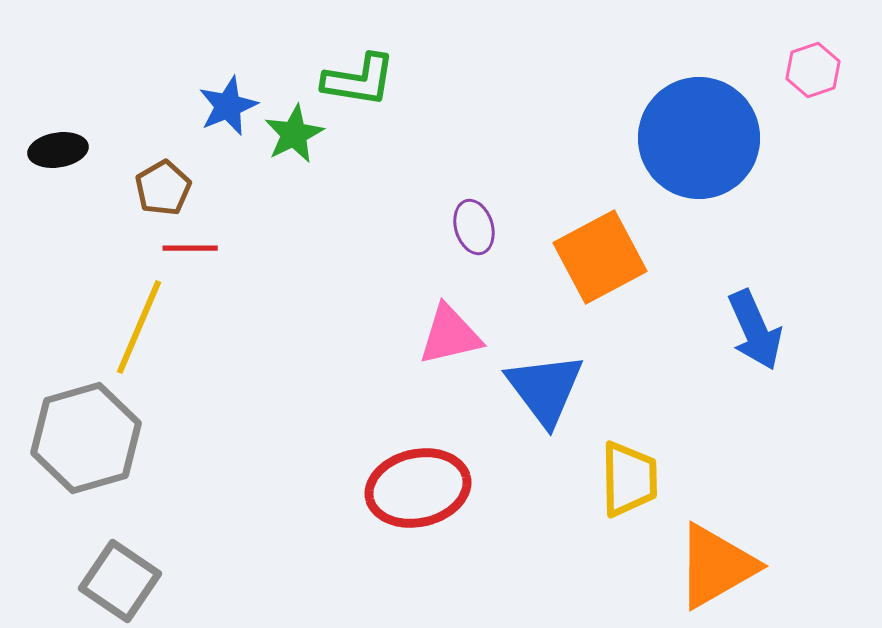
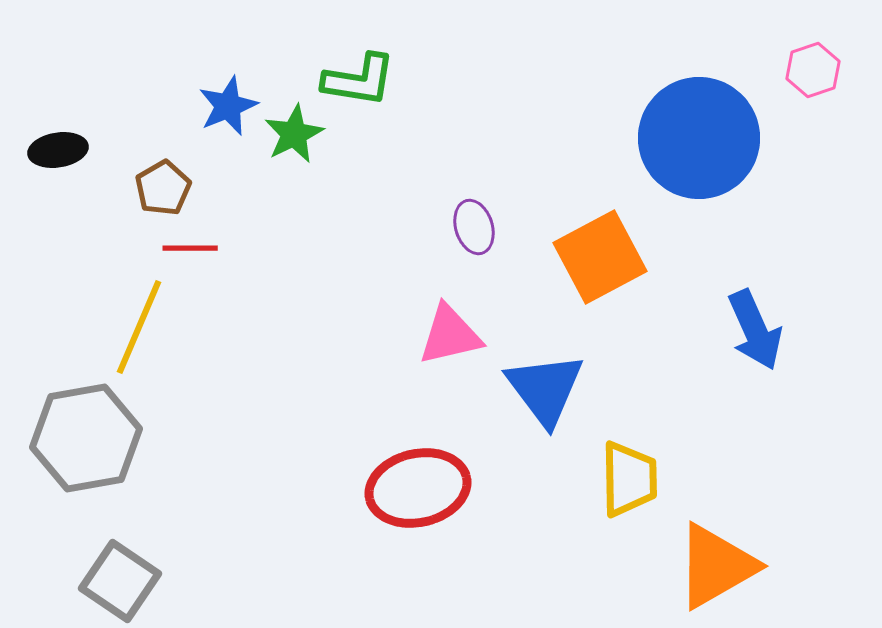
gray hexagon: rotated 6 degrees clockwise
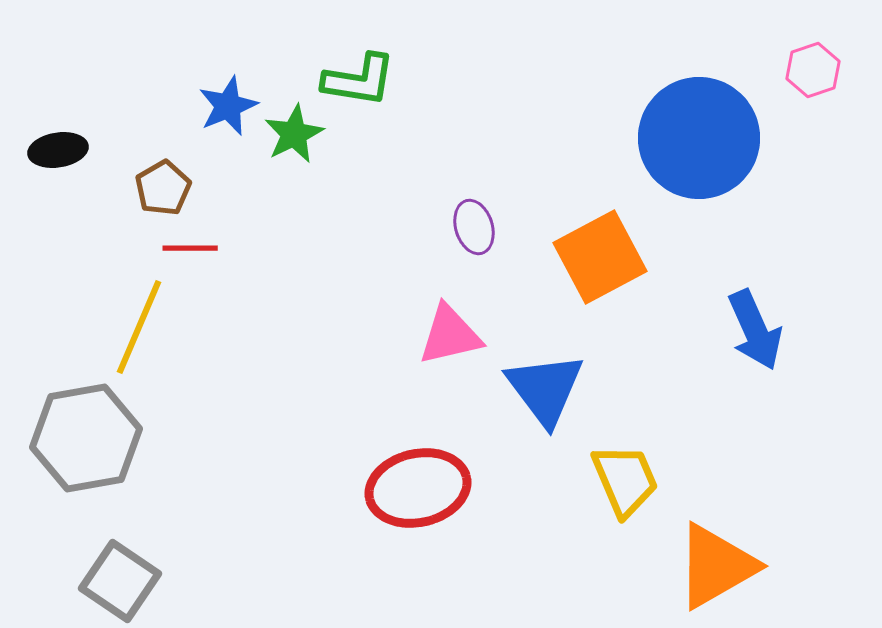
yellow trapezoid: moved 4 px left, 1 px down; rotated 22 degrees counterclockwise
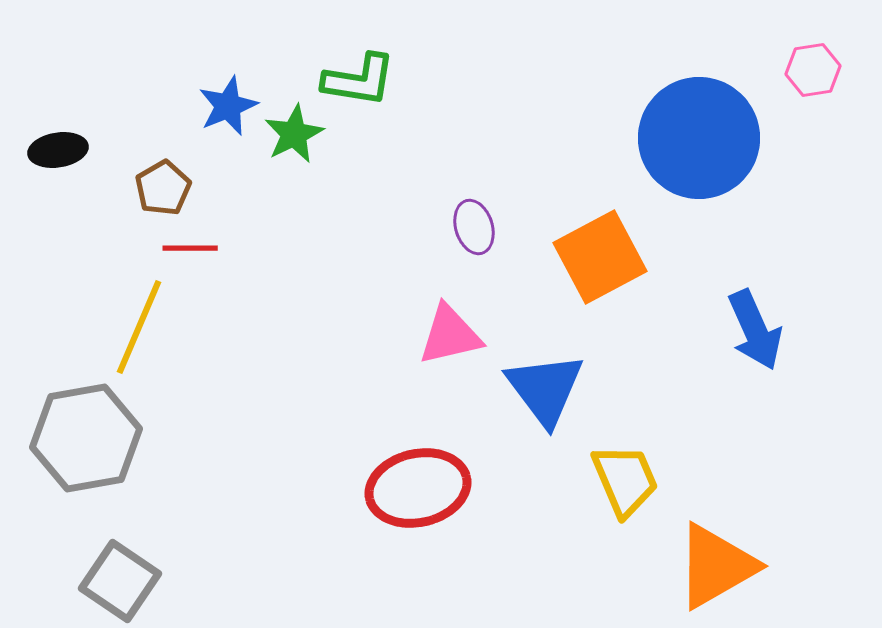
pink hexagon: rotated 10 degrees clockwise
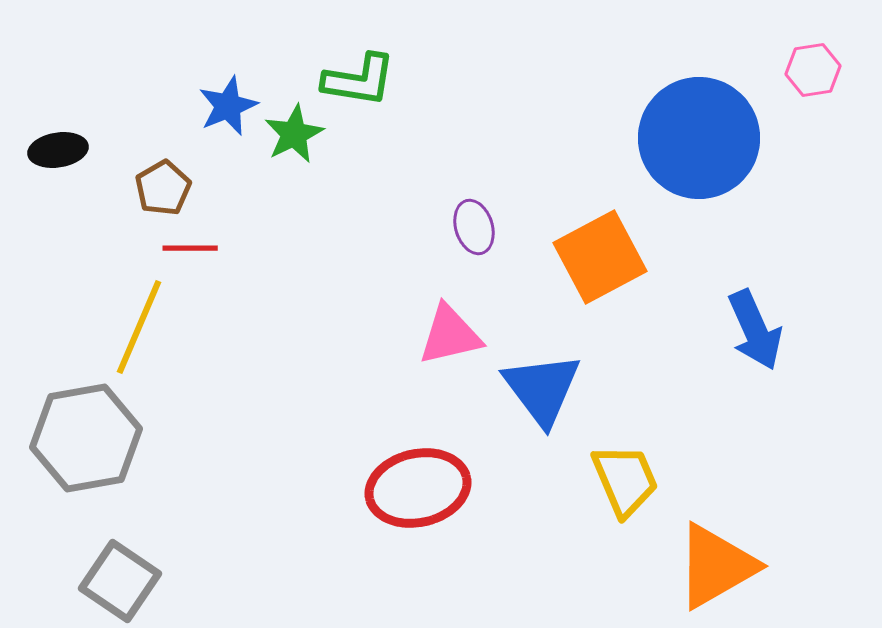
blue triangle: moved 3 px left
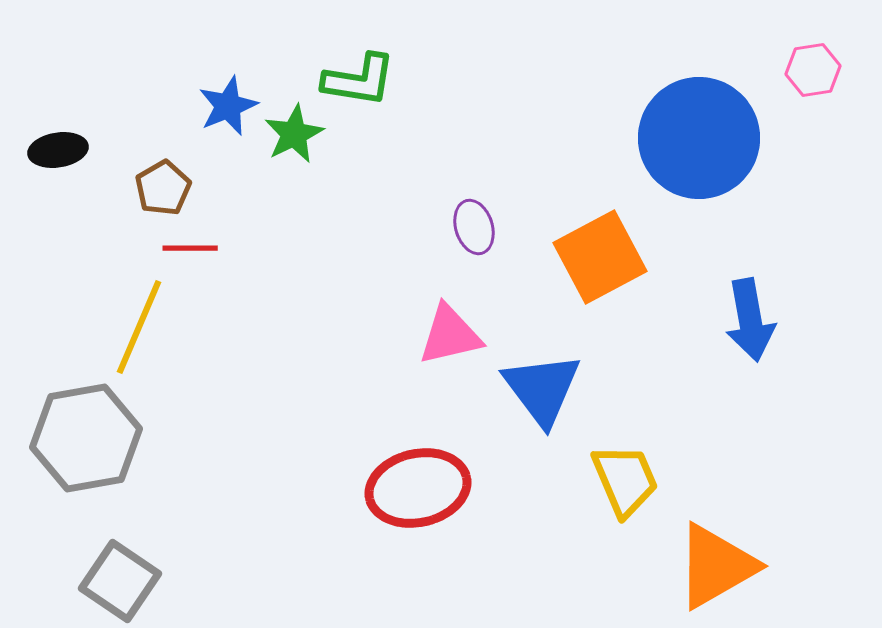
blue arrow: moved 5 px left, 10 px up; rotated 14 degrees clockwise
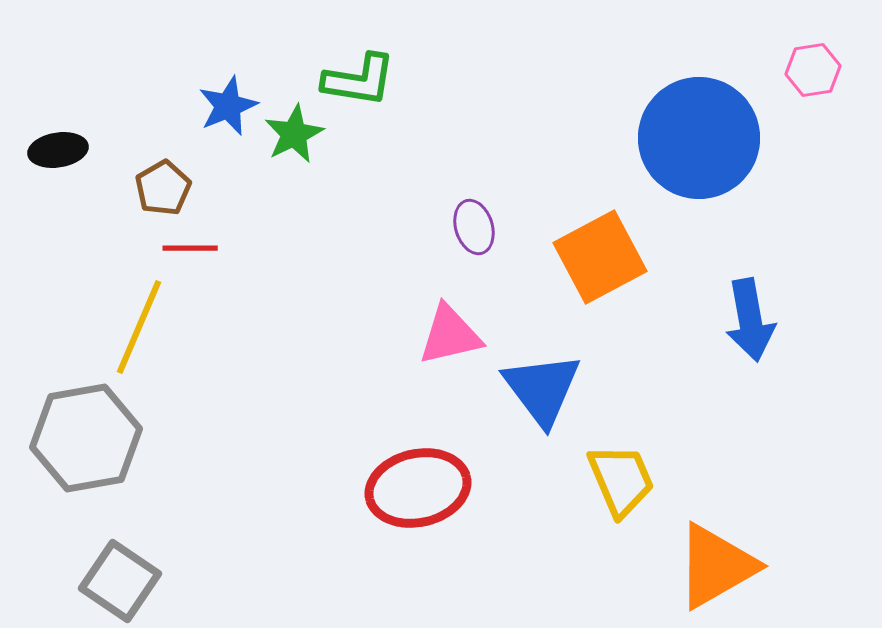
yellow trapezoid: moved 4 px left
